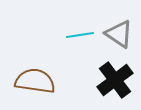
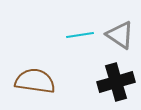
gray triangle: moved 1 px right, 1 px down
black cross: moved 1 px right, 2 px down; rotated 21 degrees clockwise
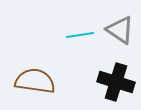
gray triangle: moved 5 px up
black cross: rotated 33 degrees clockwise
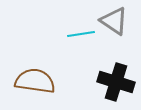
gray triangle: moved 6 px left, 9 px up
cyan line: moved 1 px right, 1 px up
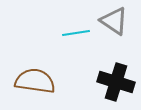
cyan line: moved 5 px left, 1 px up
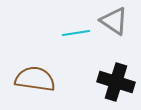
brown semicircle: moved 2 px up
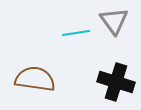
gray triangle: rotated 20 degrees clockwise
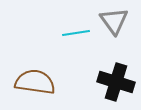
brown semicircle: moved 3 px down
